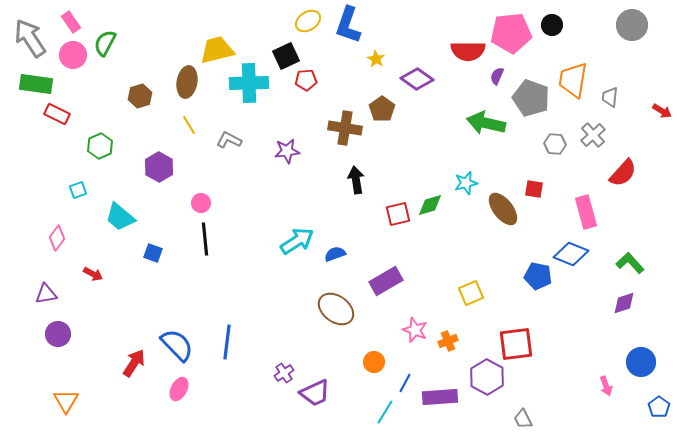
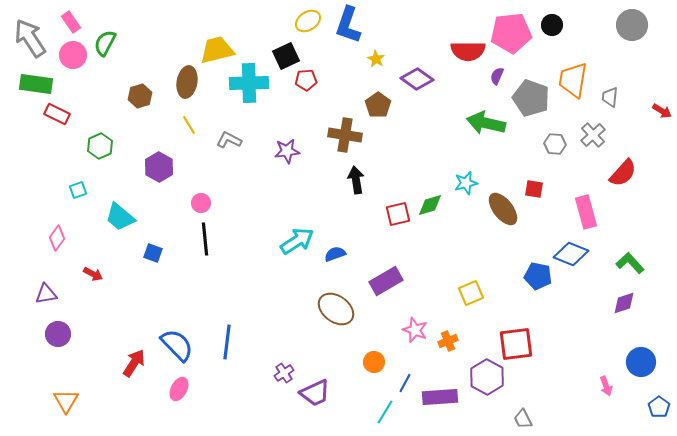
brown pentagon at (382, 109): moved 4 px left, 4 px up
brown cross at (345, 128): moved 7 px down
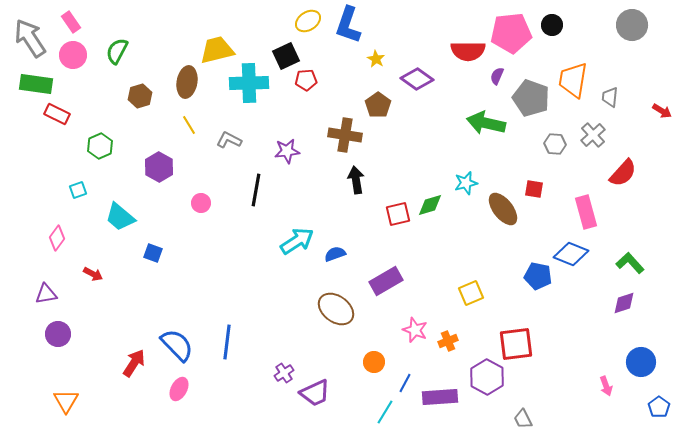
green semicircle at (105, 43): moved 12 px right, 8 px down
black line at (205, 239): moved 51 px right, 49 px up; rotated 16 degrees clockwise
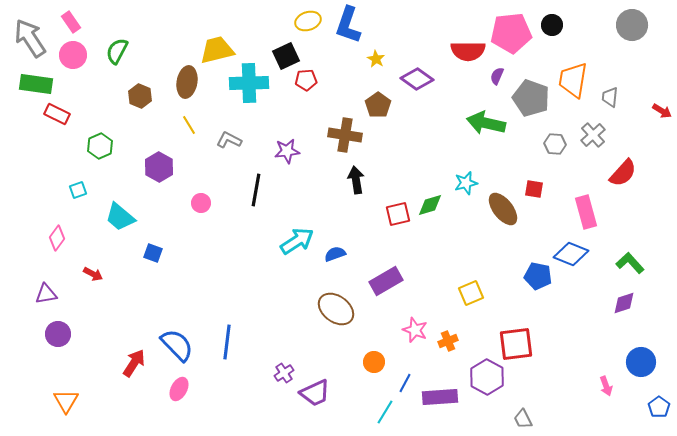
yellow ellipse at (308, 21): rotated 15 degrees clockwise
brown hexagon at (140, 96): rotated 20 degrees counterclockwise
